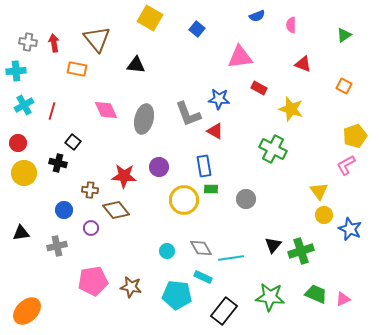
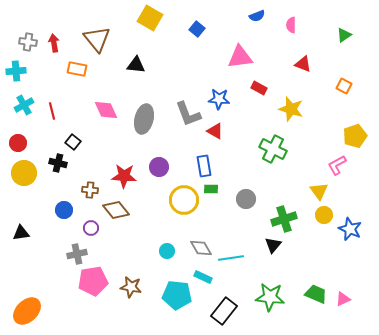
red line at (52, 111): rotated 30 degrees counterclockwise
pink L-shape at (346, 165): moved 9 px left
gray cross at (57, 246): moved 20 px right, 8 px down
green cross at (301, 251): moved 17 px left, 32 px up
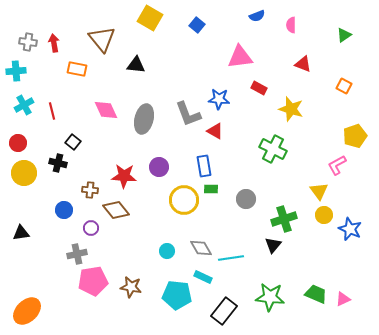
blue square at (197, 29): moved 4 px up
brown triangle at (97, 39): moved 5 px right
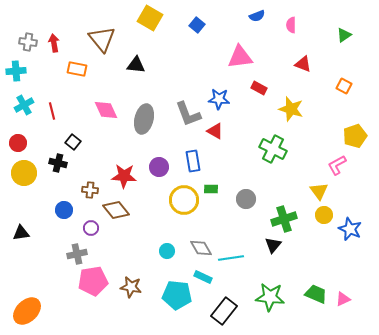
blue rectangle at (204, 166): moved 11 px left, 5 px up
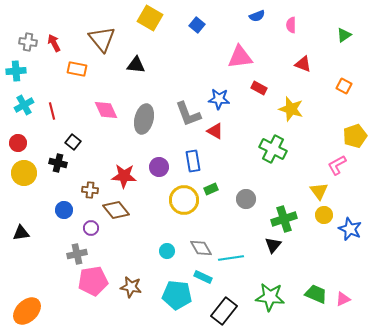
red arrow at (54, 43): rotated 18 degrees counterclockwise
green rectangle at (211, 189): rotated 24 degrees counterclockwise
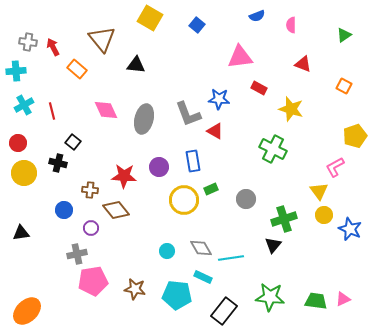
red arrow at (54, 43): moved 1 px left, 4 px down
orange rectangle at (77, 69): rotated 30 degrees clockwise
pink L-shape at (337, 165): moved 2 px left, 2 px down
brown star at (131, 287): moved 4 px right, 2 px down
green trapezoid at (316, 294): moved 7 px down; rotated 15 degrees counterclockwise
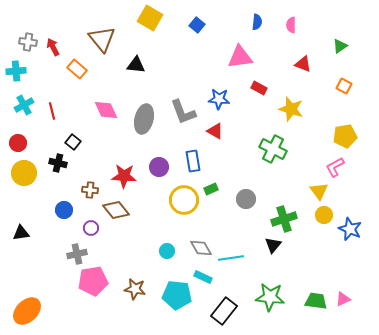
blue semicircle at (257, 16): moved 6 px down; rotated 63 degrees counterclockwise
green triangle at (344, 35): moved 4 px left, 11 px down
gray L-shape at (188, 114): moved 5 px left, 2 px up
yellow pentagon at (355, 136): moved 10 px left; rotated 10 degrees clockwise
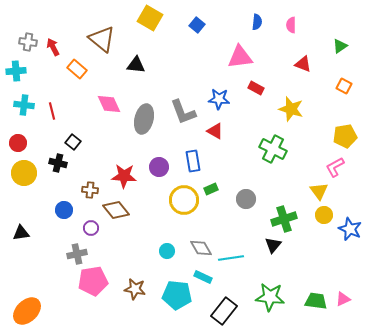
brown triangle at (102, 39): rotated 12 degrees counterclockwise
red rectangle at (259, 88): moved 3 px left
cyan cross at (24, 105): rotated 36 degrees clockwise
pink diamond at (106, 110): moved 3 px right, 6 px up
